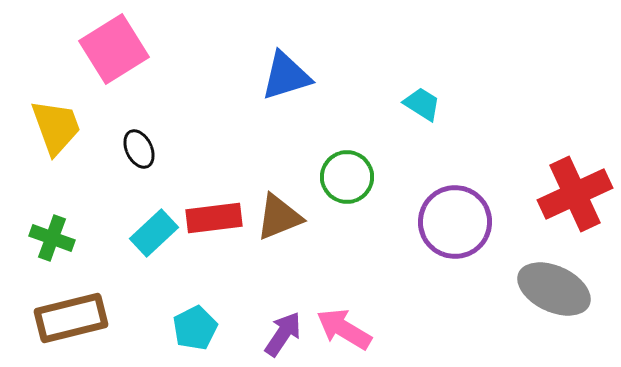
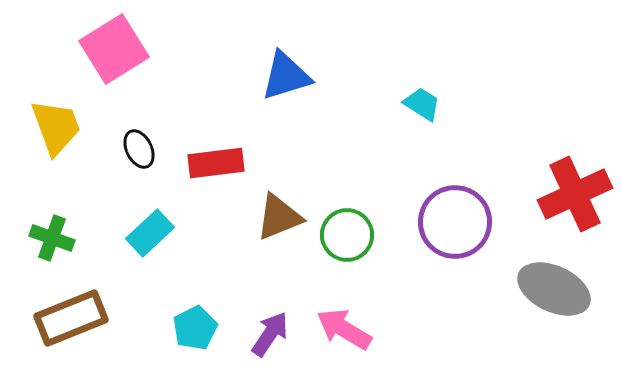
green circle: moved 58 px down
red rectangle: moved 2 px right, 55 px up
cyan rectangle: moved 4 px left
brown rectangle: rotated 8 degrees counterclockwise
purple arrow: moved 13 px left
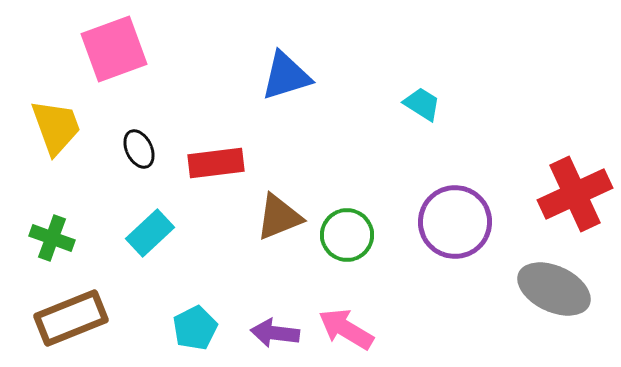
pink square: rotated 12 degrees clockwise
pink arrow: moved 2 px right
purple arrow: moved 5 px right, 1 px up; rotated 117 degrees counterclockwise
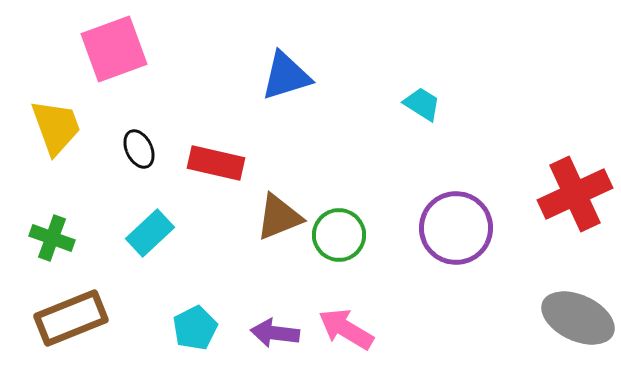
red rectangle: rotated 20 degrees clockwise
purple circle: moved 1 px right, 6 px down
green circle: moved 8 px left
gray ellipse: moved 24 px right, 29 px down
